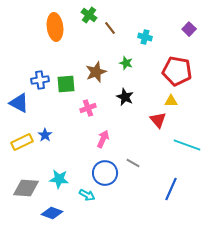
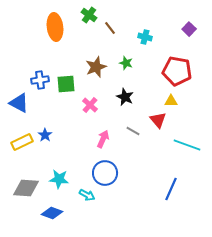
brown star: moved 5 px up
pink cross: moved 2 px right, 3 px up; rotated 28 degrees counterclockwise
gray line: moved 32 px up
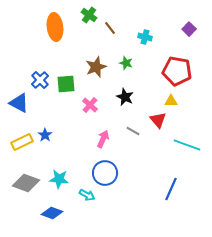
blue cross: rotated 36 degrees counterclockwise
gray diamond: moved 5 px up; rotated 16 degrees clockwise
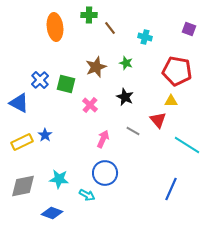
green cross: rotated 35 degrees counterclockwise
purple square: rotated 24 degrees counterclockwise
green square: rotated 18 degrees clockwise
cyan line: rotated 12 degrees clockwise
gray diamond: moved 3 px left, 3 px down; rotated 32 degrees counterclockwise
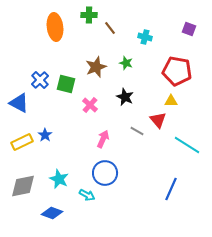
gray line: moved 4 px right
cyan star: rotated 18 degrees clockwise
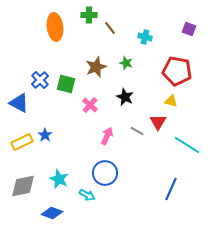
yellow triangle: rotated 16 degrees clockwise
red triangle: moved 2 px down; rotated 12 degrees clockwise
pink arrow: moved 4 px right, 3 px up
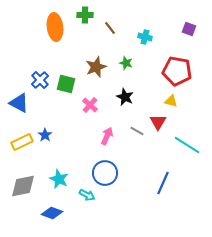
green cross: moved 4 px left
blue line: moved 8 px left, 6 px up
